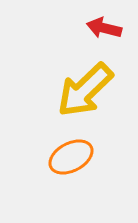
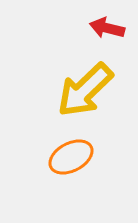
red arrow: moved 3 px right
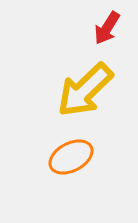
red arrow: rotated 72 degrees counterclockwise
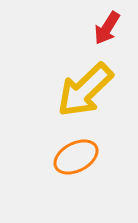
orange ellipse: moved 5 px right
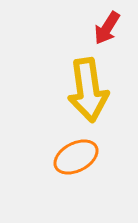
yellow arrow: moved 3 px right; rotated 54 degrees counterclockwise
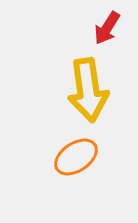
orange ellipse: rotated 6 degrees counterclockwise
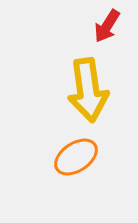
red arrow: moved 2 px up
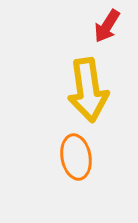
orange ellipse: rotated 66 degrees counterclockwise
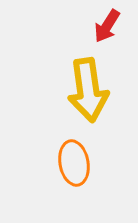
orange ellipse: moved 2 px left, 6 px down
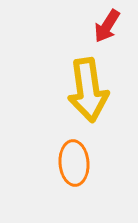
orange ellipse: rotated 6 degrees clockwise
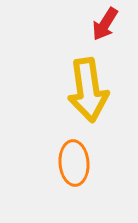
red arrow: moved 2 px left, 2 px up
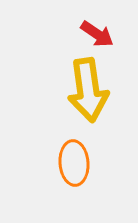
red arrow: moved 8 px left, 10 px down; rotated 88 degrees counterclockwise
